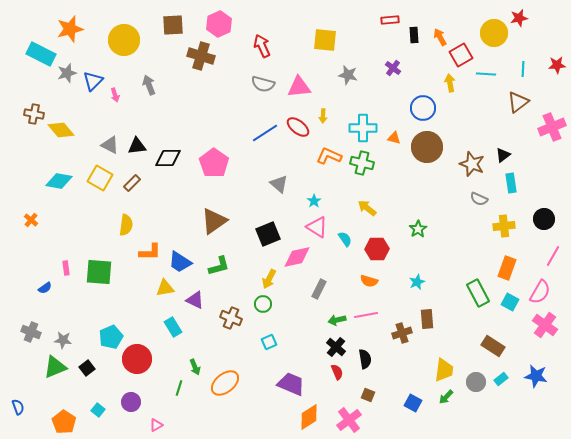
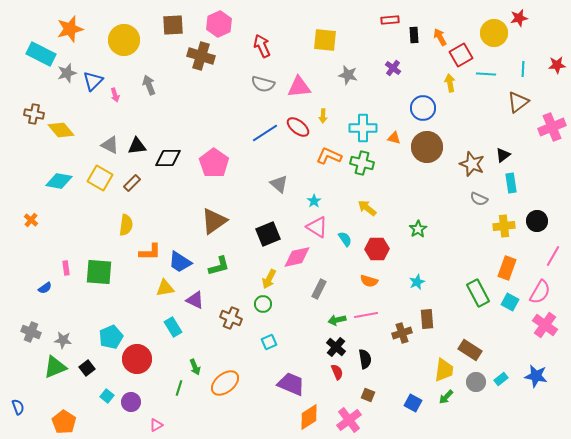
black circle at (544, 219): moved 7 px left, 2 px down
brown rectangle at (493, 346): moved 23 px left, 4 px down
cyan square at (98, 410): moved 9 px right, 14 px up
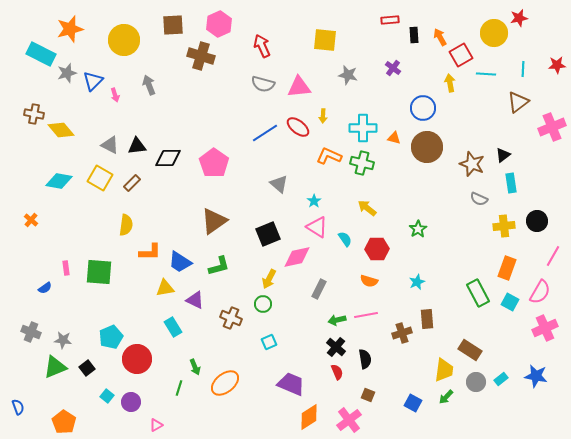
pink cross at (545, 325): moved 3 px down; rotated 30 degrees clockwise
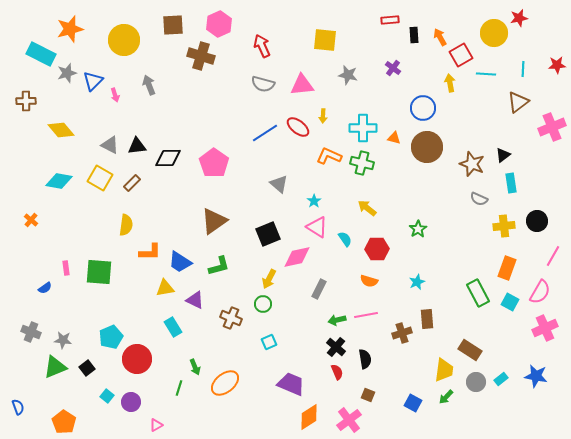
pink triangle at (299, 87): moved 3 px right, 2 px up
brown cross at (34, 114): moved 8 px left, 13 px up; rotated 12 degrees counterclockwise
